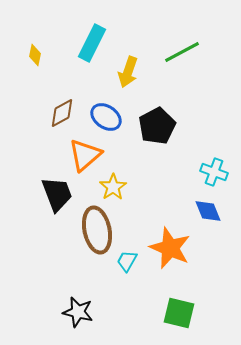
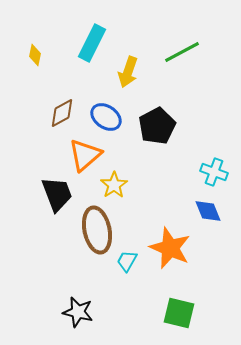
yellow star: moved 1 px right, 2 px up
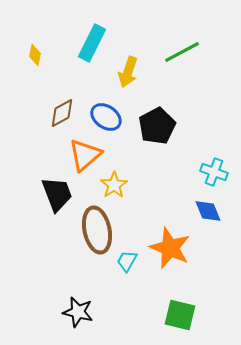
green square: moved 1 px right, 2 px down
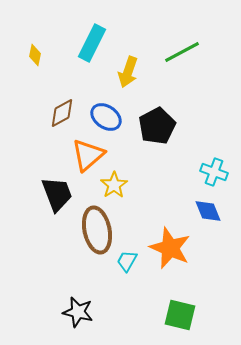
orange triangle: moved 3 px right
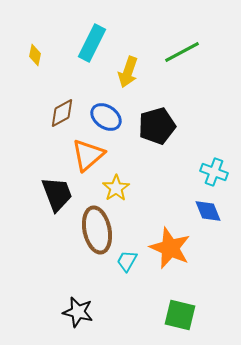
black pentagon: rotated 12 degrees clockwise
yellow star: moved 2 px right, 3 px down
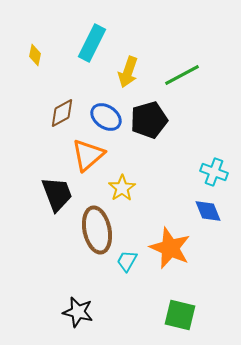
green line: moved 23 px down
black pentagon: moved 8 px left, 6 px up
yellow star: moved 6 px right
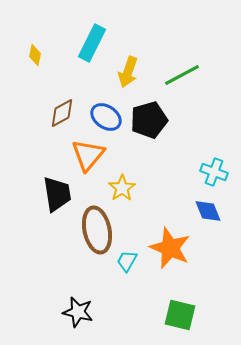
orange triangle: rotated 9 degrees counterclockwise
black trapezoid: rotated 12 degrees clockwise
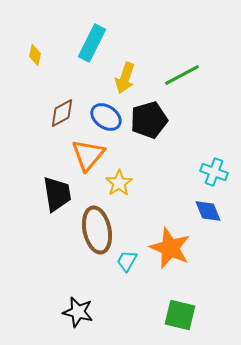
yellow arrow: moved 3 px left, 6 px down
yellow star: moved 3 px left, 5 px up
